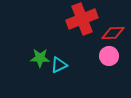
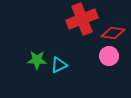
red diamond: rotated 10 degrees clockwise
green star: moved 3 px left, 2 px down
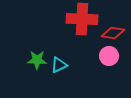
red cross: rotated 24 degrees clockwise
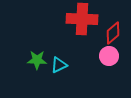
red diamond: rotated 50 degrees counterclockwise
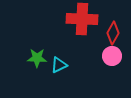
red diamond: rotated 20 degrees counterclockwise
pink circle: moved 3 px right
green star: moved 2 px up
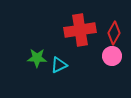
red cross: moved 2 px left, 11 px down; rotated 12 degrees counterclockwise
red diamond: moved 1 px right
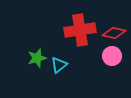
red diamond: rotated 75 degrees clockwise
green star: rotated 18 degrees counterclockwise
cyan triangle: rotated 12 degrees counterclockwise
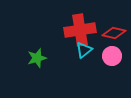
cyan triangle: moved 25 px right, 15 px up
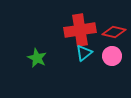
red diamond: moved 1 px up
cyan triangle: moved 3 px down
green star: rotated 30 degrees counterclockwise
